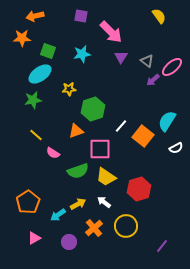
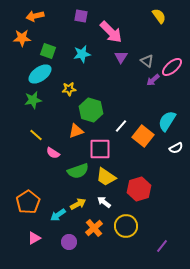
green hexagon: moved 2 px left, 1 px down; rotated 25 degrees counterclockwise
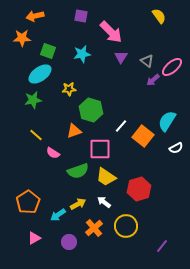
orange triangle: moved 2 px left
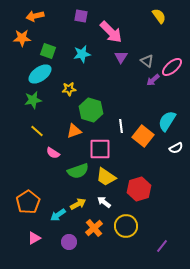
white line: rotated 48 degrees counterclockwise
yellow line: moved 1 px right, 4 px up
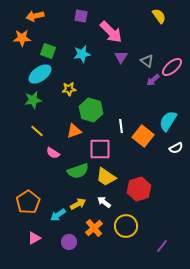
cyan semicircle: moved 1 px right
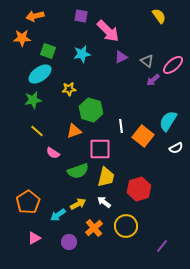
pink arrow: moved 3 px left, 1 px up
purple triangle: rotated 32 degrees clockwise
pink ellipse: moved 1 px right, 2 px up
yellow trapezoid: rotated 110 degrees counterclockwise
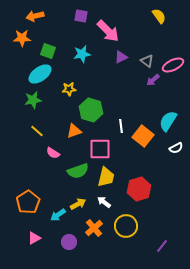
pink ellipse: rotated 15 degrees clockwise
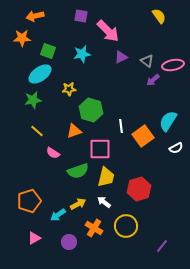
pink ellipse: rotated 15 degrees clockwise
orange square: rotated 15 degrees clockwise
orange pentagon: moved 1 px right, 1 px up; rotated 15 degrees clockwise
orange cross: rotated 18 degrees counterclockwise
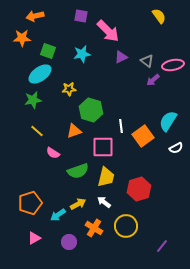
pink square: moved 3 px right, 2 px up
orange pentagon: moved 1 px right, 2 px down
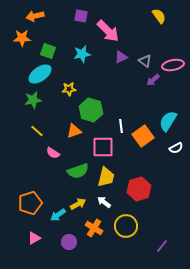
gray triangle: moved 2 px left
